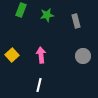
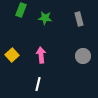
green star: moved 2 px left, 3 px down; rotated 16 degrees clockwise
gray rectangle: moved 3 px right, 2 px up
white line: moved 1 px left, 1 px up
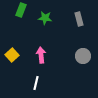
white line: moved 2 px left, 1 px up
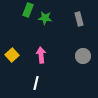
green rectangle: moved 7 px right
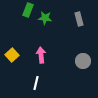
gray circle: moved 5 px down
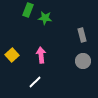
gray rectangle: moved 3 px right, 16 px down
white line: moved 1 px left, 1 px up; rotated 32 degrees clockwise
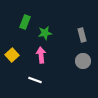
green rectangle: moved 3 px left, 12 px down
green star: moved 15 px down; rotated 16 degrees counterclockwise
white line: moved 2 px up; rotated 64 degrees clockwise
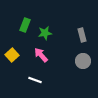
green rectangle: moved 3 px down
pink arrow: rotated 35 degrees counterclockwise
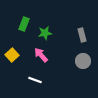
green rectangle: moved 1 px left, 1 px up
